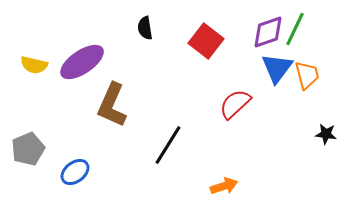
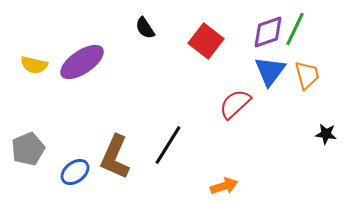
black semicircle: rotated 25 degrees counterclockwise
blue triangle: moved 7 px left, 3 px down
brown L-shape: moved 3 px right, 52 px down
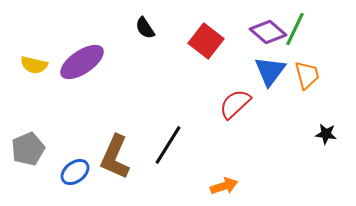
purple diamond: rotated 60 degrees clockwise
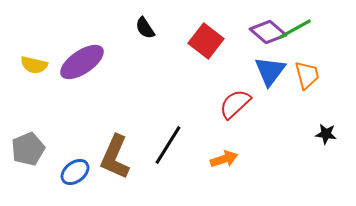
green line: rotated 36 degrees clockwise
orange arrow: moved 27 px up
